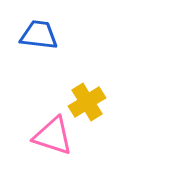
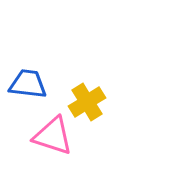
blue trapezoid: moved 11 px left, 49 px down
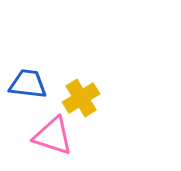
yellow cross: moved 6 px left, 4 px up
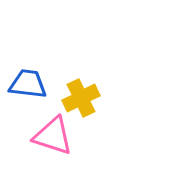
yellow cross: rotated 6 degrees clockwise
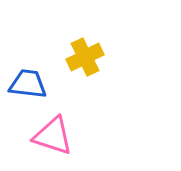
yellow cross: moved 4 px right, 41 px up
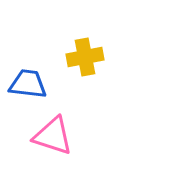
yellow cross: rotated 15 degrees clockwise
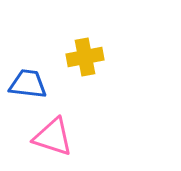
pink triangle: moved 1 px down
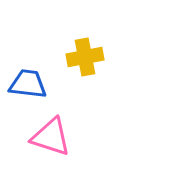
pink triangle: moved 2 px left
